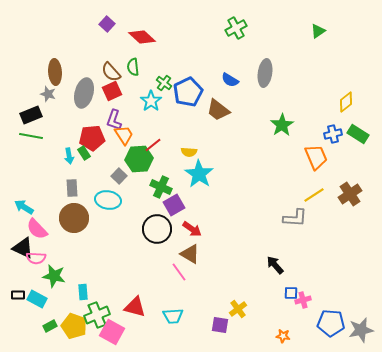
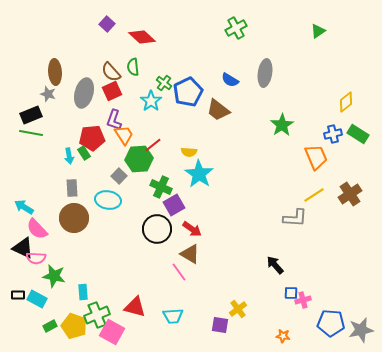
green line at (31, 136): moved 3 px up
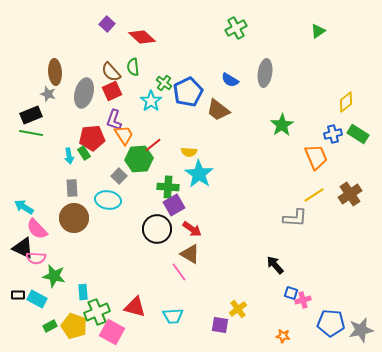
green cross at (161, 187): moved 7 px right; rotated 20 degrees counterclockwise
blue square at (291, 293): rotated 16 degrees clockwise
green cross at (97, 315): moved 3 px up
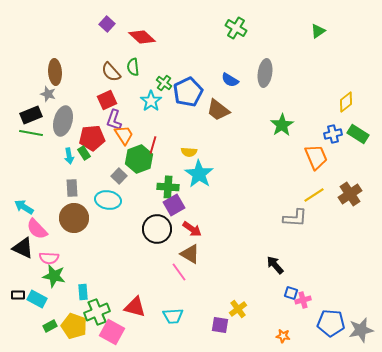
green cross at (236, 28): rotated 30 degrees counterclockwise
red square at (112, 91): moved 5 px left, 9 px down
gray ellipse at (84, 93): moved 21 px left, 28 px down
red line at (153, 145): rotated 36 degrees counterclockwise
green hexagon at (139, 159): rotated 16 degrees counterclockwise
pink semicircle at (36, 258): moved 13 px right
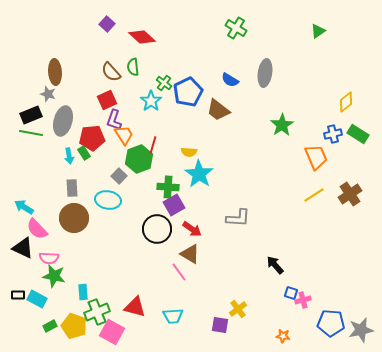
gray L-shape at (295, 218): moved 57 px left
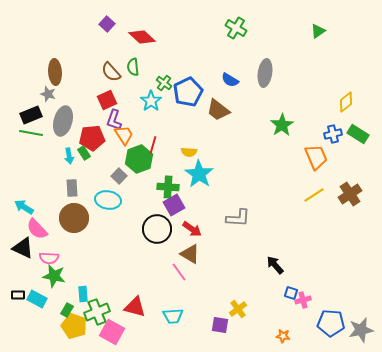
cyan rectangle at (83, 292): moved 2 px down
green rectangle at (50, 326): moved 17 px right, 16 px up; rotated 32 degrees counterclockwise
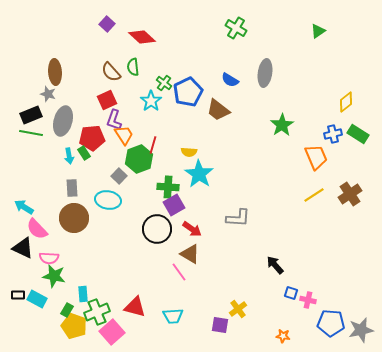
pink cross at (303, 300): moved 5 px right; rotated 28 degrees clockwise
pink square at (112, 332): rotated 20 degrees clockwise
